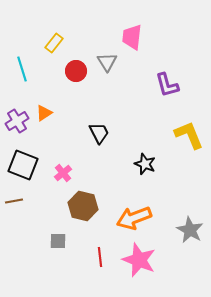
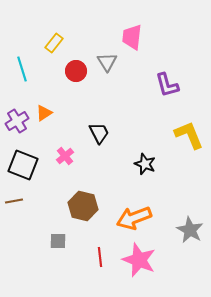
pink cross: moved 2 px right, 17 px up
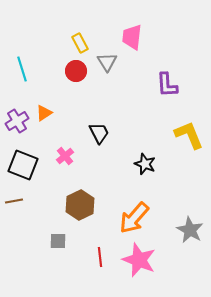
yellow rectangle: moved 26 px right; rotated 66 degrees counterclockwise
purple L-shape: rotated 12 degrees clockwise
brown hexagon: moved 3 px left, 1 px up; rotated 20 degrees clockwise
orange arrow: rotated 28 degrees counterclockwise
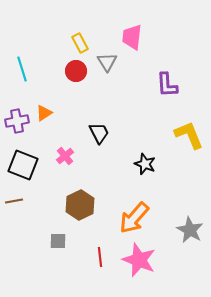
purple cross: rotated 20 degrees clockwise
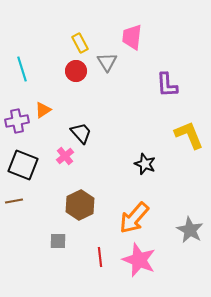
orange triangle: moved 1 px left, 3 px up
black trapezoid: moved 18 px left; rotated 15 degrees counterclockwise
